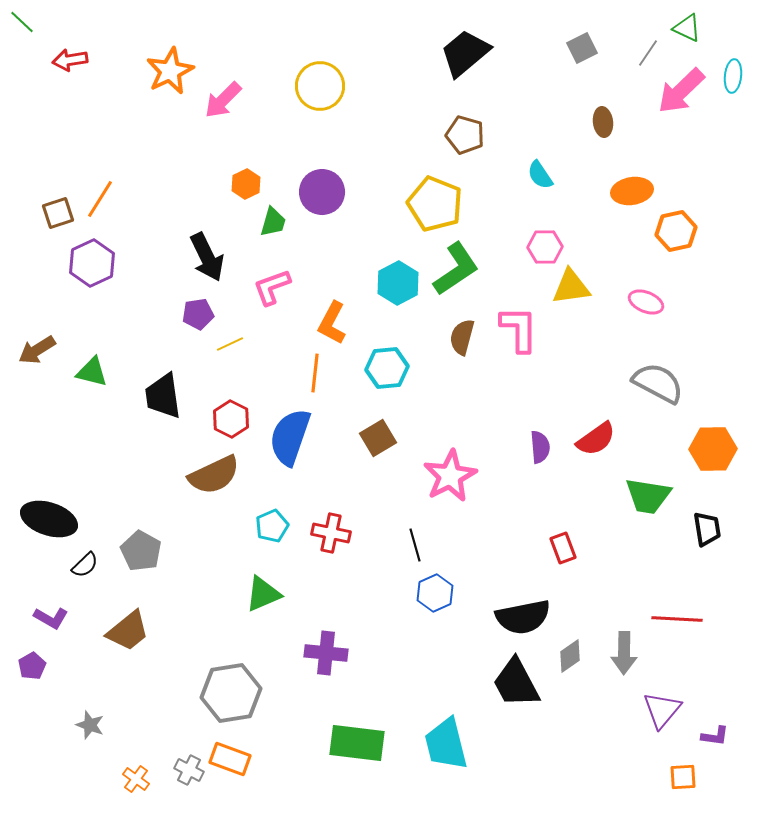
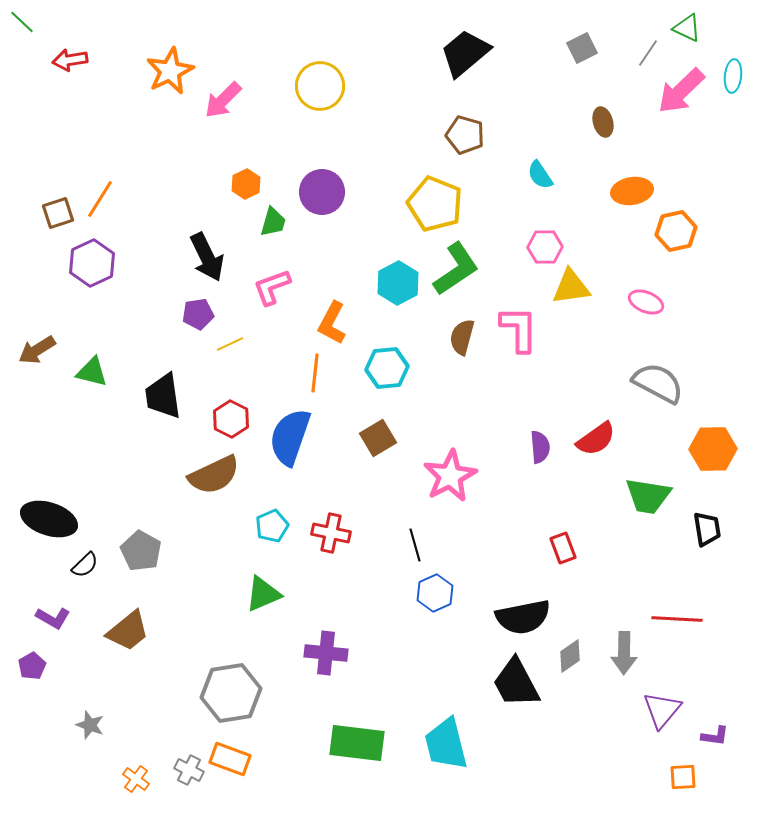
brown ellipse at (603, 122): rotated 8 degrees counterclockwise
purple L-shape at (51, 618): moved 2 px right
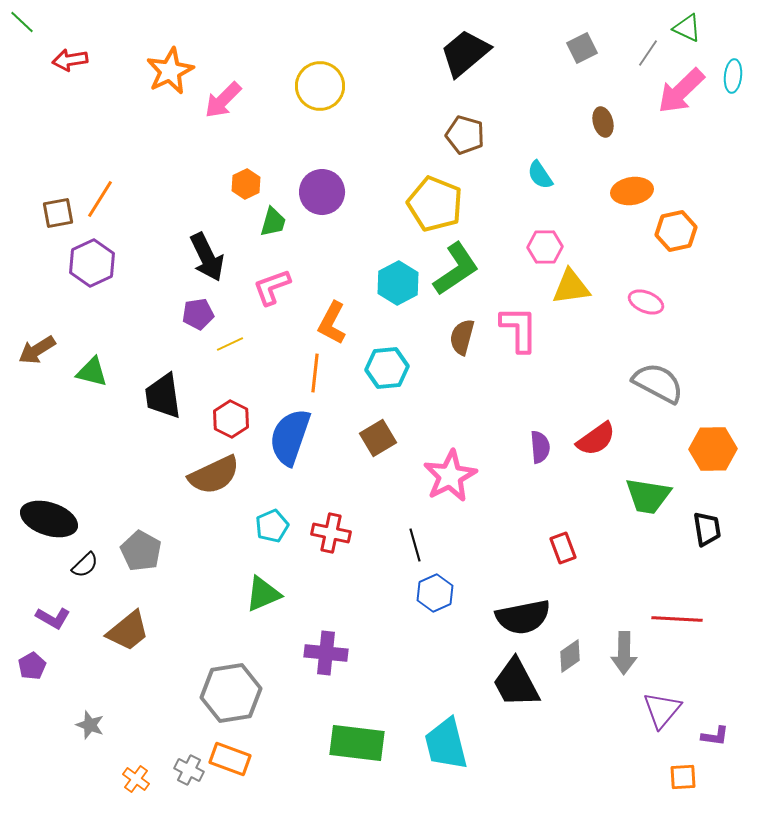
brown square at (58, 213): rotated 8 degrees clockwise
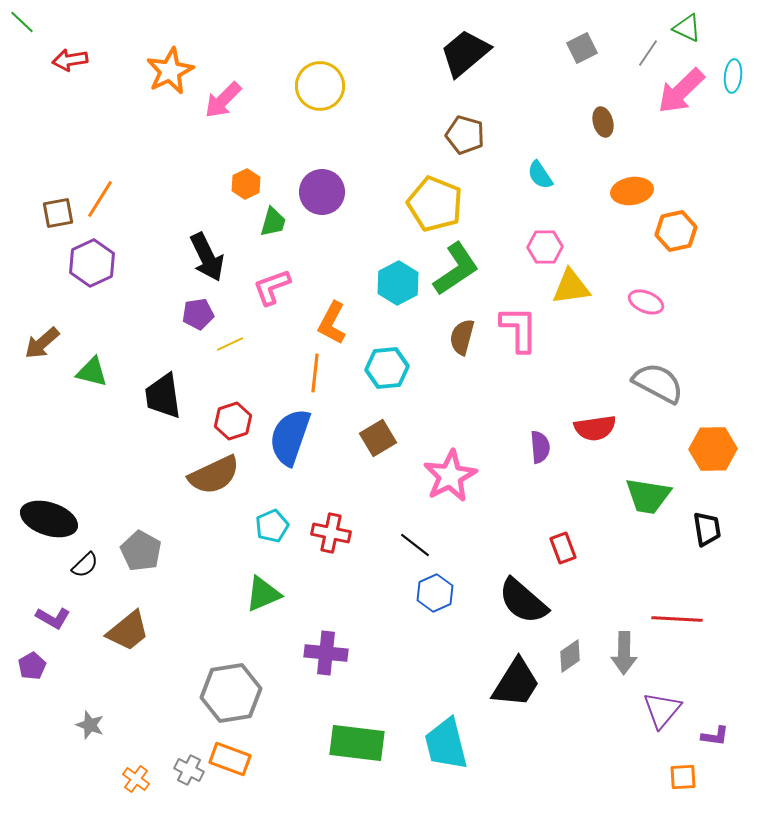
brown arrow at (37, 350): moved 5 px right, 7 px up; rotated 9 degrees counterclockwise
red hexagon at (231, 419): moved 2 px right, 2 px down; rotated 15 degrees clockwise
red semicircle at (596, 439): moved 1 px left, 11 px up; rotated 27 degrees clockwise
black line at (415, 545): rotated 36 degrees counterclockwise
black semicircle at (523, 617): moved 16 px up; rotated 52 degrees clockwise
black trapezoid at (516, 683): rotated 120 degrees counterclockwise
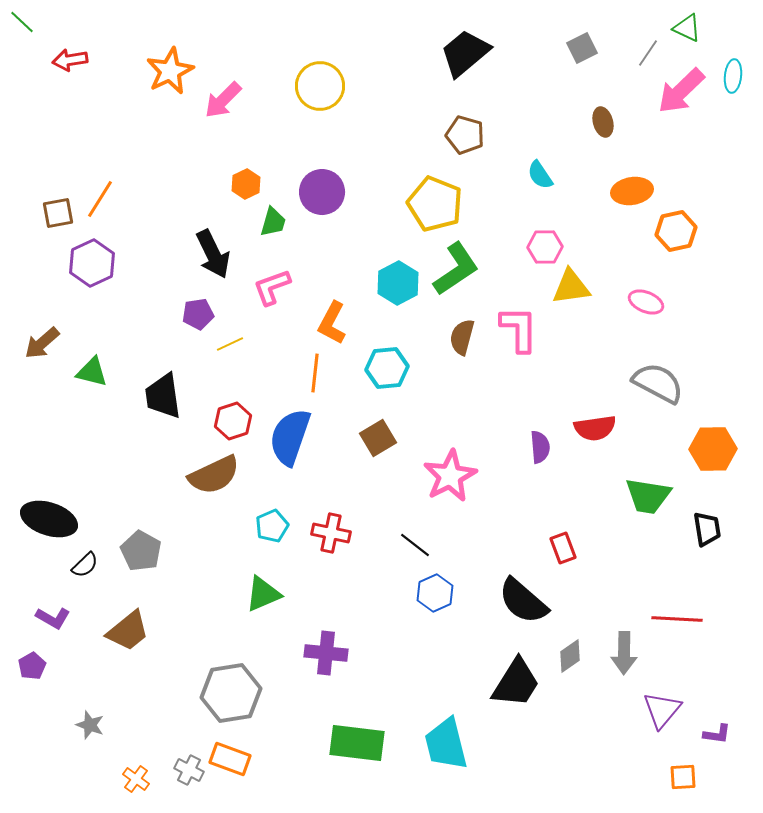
black arrow at (207, 257): moved 6 px right, 3 px up
purple L-shape at (715, 736): moved 2 px right, 2 px up
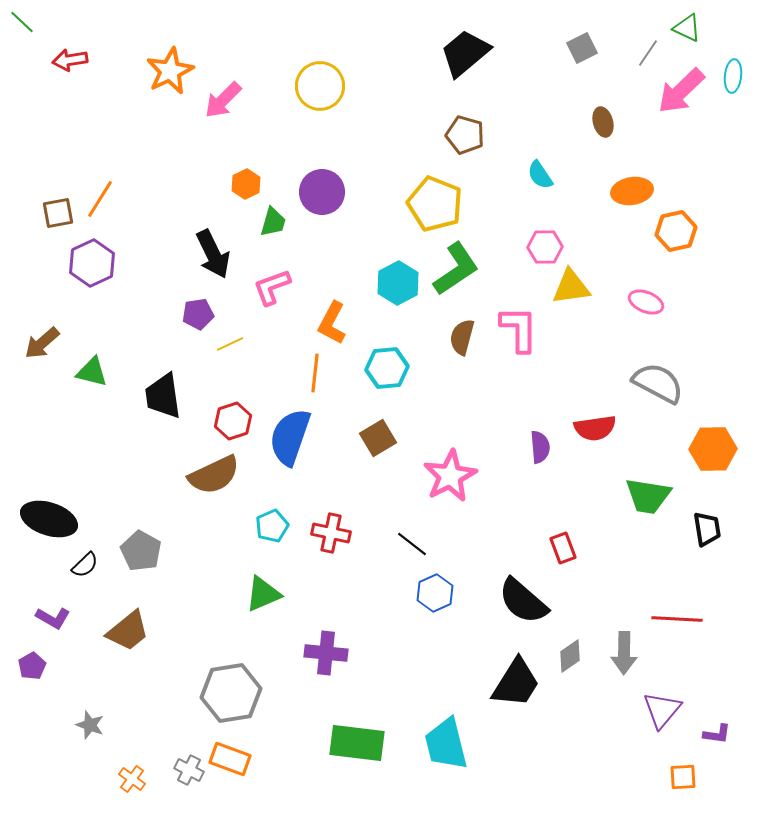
black line at (415, 545): moved 3 px left, 1 px up
orange cross at (136, 779): moved 4 px left
